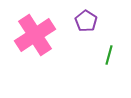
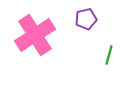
purple pentagon: moved 2 px up; rotated 25 degrees clockwise
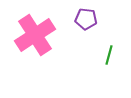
purple pentagon: rotated 20 degrees clockwise
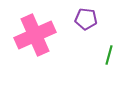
pink cross: rotated 9 degrees clockwise
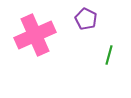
purple pentagon: rotated 20 degrees clockwise
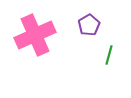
purple pentagon: moved 3 px right, 6 px down; rotated 15 degrees clockwise
